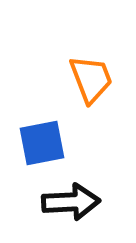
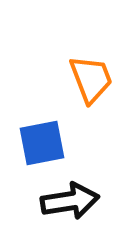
black arrow: moved 1 px left, 1 px up; rotated 6 degrees counterclockwise
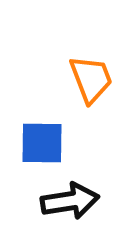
blue square: rotated 12 degrees clockwise
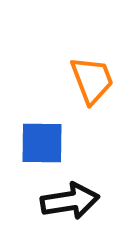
orange trapezoid: moved 1 px right, 1 px down
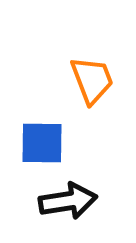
black arrow: moved 2 px left
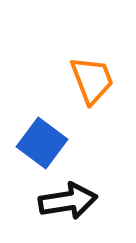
blue square: rotated 36 degrees clockwise
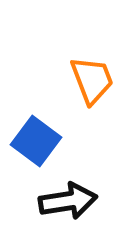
blue square: moved 6 px left, 2 px up
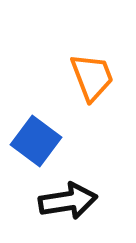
orange trapezoid: moved 3 px up
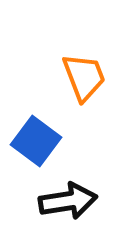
orange trapezoid: moved 8 px left
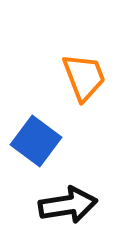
black arrow: moved 4 px down
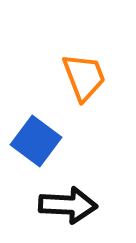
black arrow: rotated 12 degrees clockwise
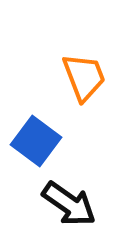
black arrow: moved 1 px right, 1 px up; rotated 32 degrees clockwise
